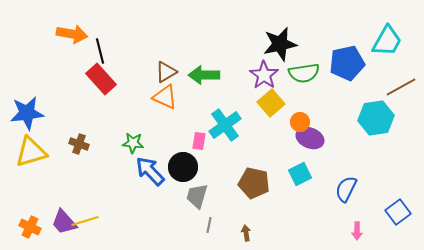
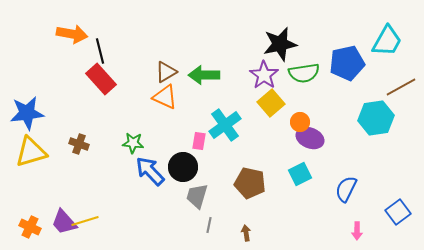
brown pentagon: moved 4 px left
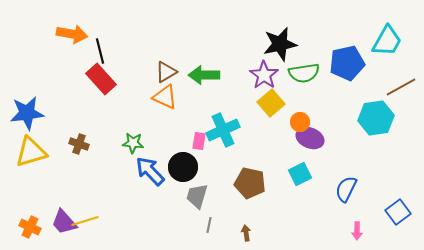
cyan cross: moved 2 px left, 5 px down; rotated 12 degrees clockwise
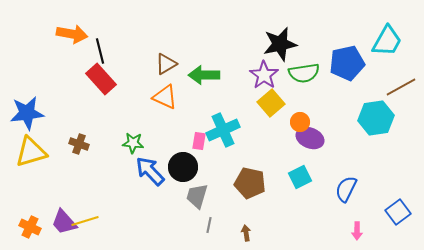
brown triangle: moved 8 px up
cyan square: moved 3 px down
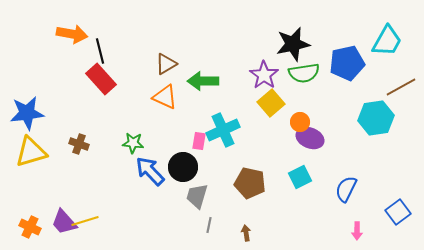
black star: moved 13 px right
green arrow: moved 1 px left, 6 px down
